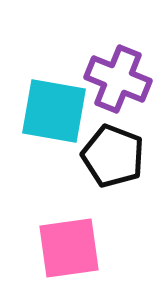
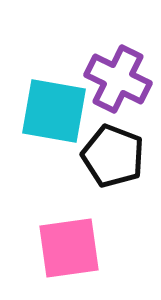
purple cross: rotated 4 degrees clockwise
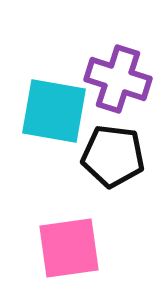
purple cross: rotated 8 degrees counterclockwise
black pentagon: rotated 14 degrees counterclockwise
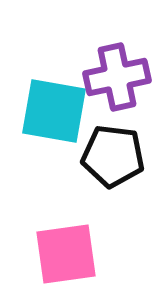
purple cross: moved 1 px left, 2 px up; rotated 30 degrees counterclockwise
pink square: moved 3 px left, 6 px down
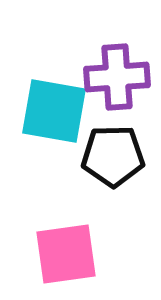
purple cross: rotated 8 degrees clockwise
black pentagon: rotated 8 degrees counterclockwise
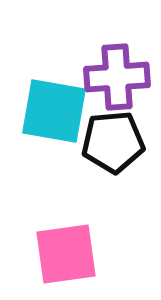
black pentagon: moved 14 px up; rotated 4 degrees counterclockwise
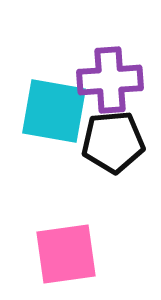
purple cross: moved 7 px left, 3 px down
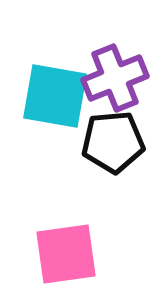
purple cross: moved 5 px right, 2 px up; rotated 18 degrees counterclockwise
cyan square: moved 1 px right, 15 px up
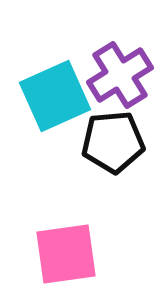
purple cross: moved 5 px right, 3 px up; rotated 10 degrees counterclockwise
cyan square: rotated 34 degrees counterclockwise
